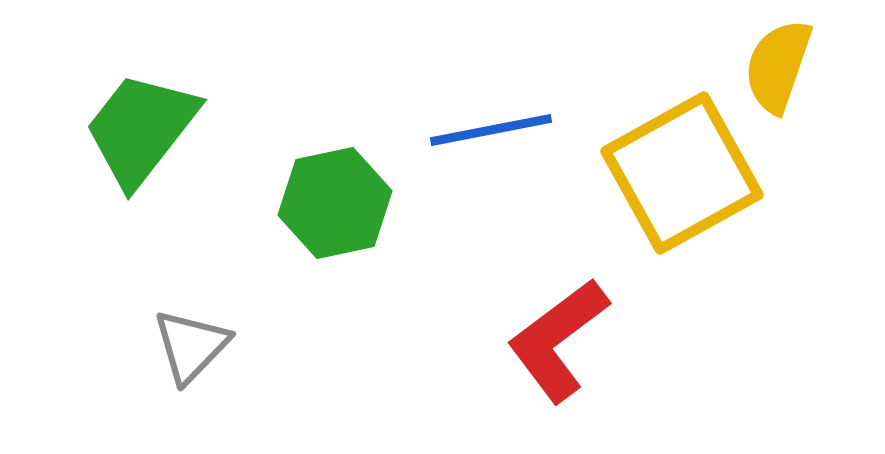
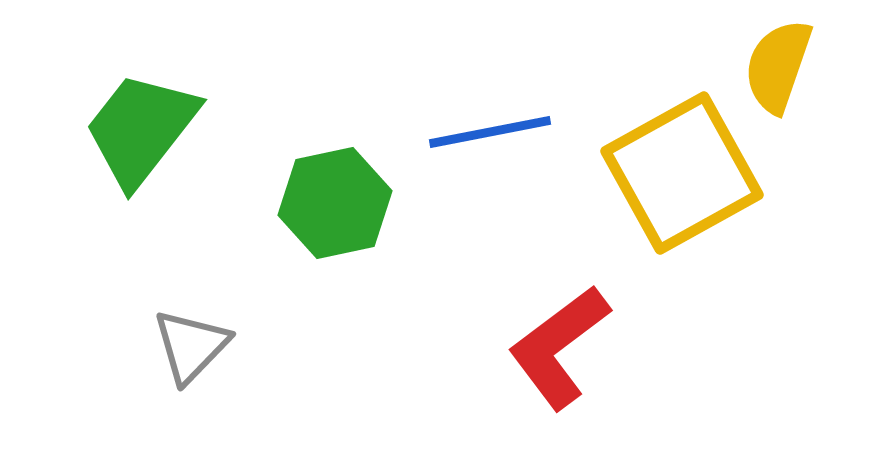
blue line: moved 1 px left, 2 px down
red L-shape: moved 1 px right, 7 px down
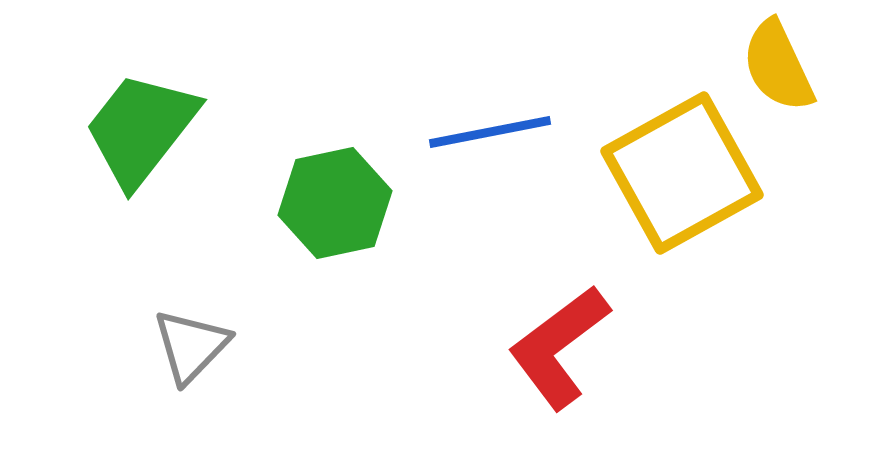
yellow semicircle: rotated 44 degrees counterclockwise
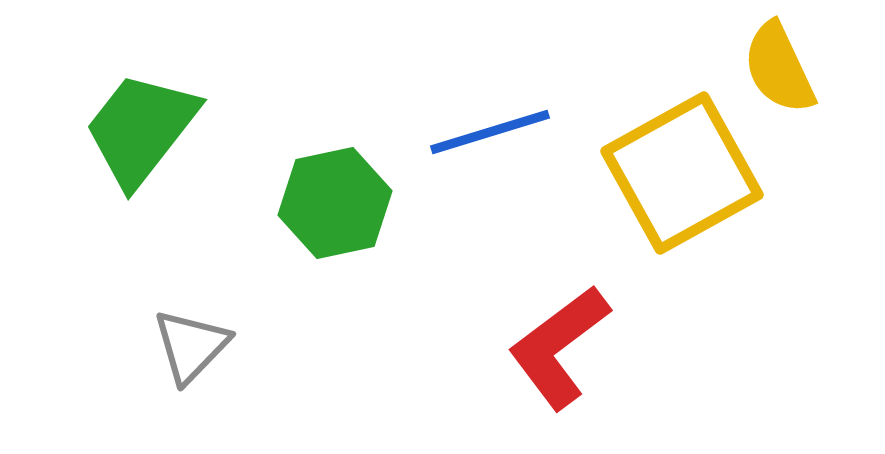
yellow semicircle: moved 1 px right, 2 px down
blue line: rotated 6 degrees counterclockwise
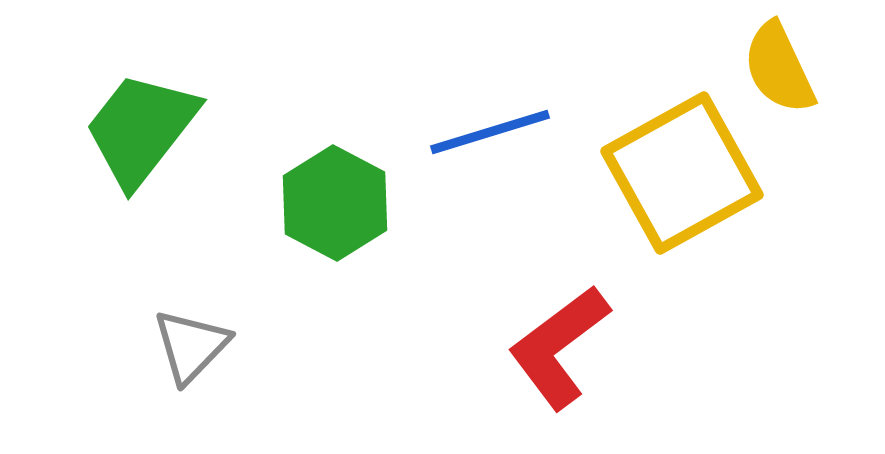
green hexagon: rotated 20 degrees counterclockwise
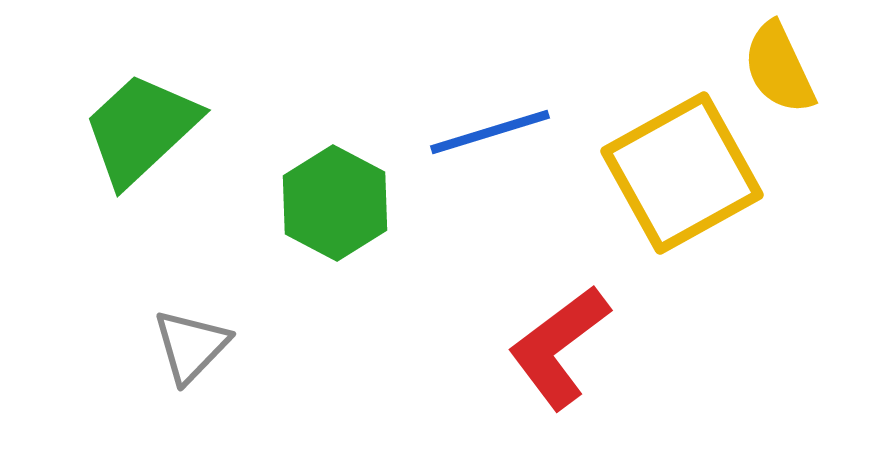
green trapezoid: rotated 9 degrees clockwise
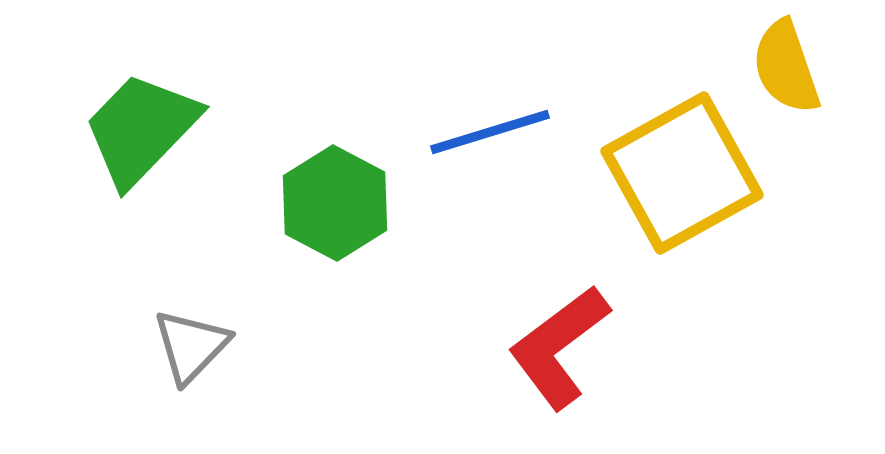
yellow semicircle: moved 7 px right, 1 px up; rotated 6 degrees clockwise
green trapezoid: rotated 3 degrees counterclockwise
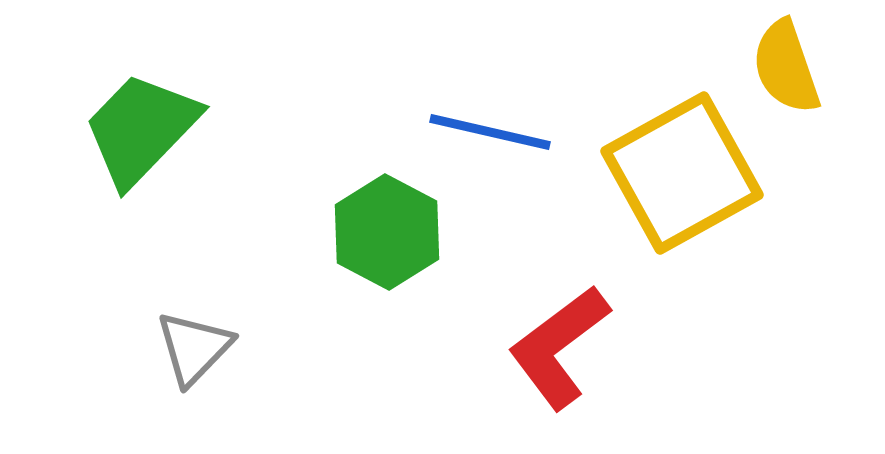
blue line: rotated 30 degrees clockwise
green hexagon: moved 52 px right, 29 px down
gray triangle: moved 3 px right, 2 px down
